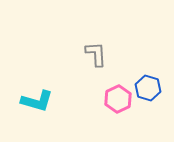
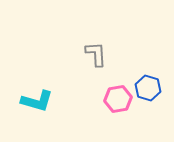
pink hexagon: rotated 16 degrees clockwise
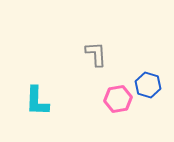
blue hexagon: moved 3 px up
cyan L-shape: rotated 76 degrees clockwise
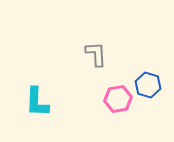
cyan L-shape: moved 1 px down
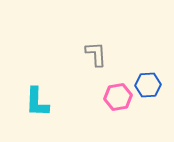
blue hexagon: rotated 20 degrees counterclockwise
pink hexagon: moved 2 px up
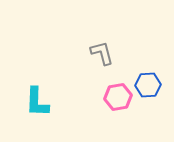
gray L-shape: moved 6 px right, 1 px up; rotated 12 degrees counterclockwise
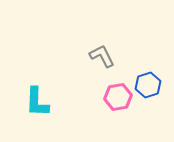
gray L-shape: moved 3 px down; rotated 12 degrees counterclockwise
blue hexagon: rotated 15 degrees counterclockwise
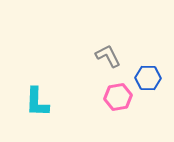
gray L-shape: moved 6 px right
blue hexagon: moved 7 px up; rotated 20 degrees clockwise
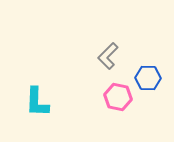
gray L-shape: rotated 108 degrees counterclockwise
pink hexagon: rotated 20 degrees clockwise
